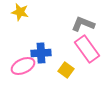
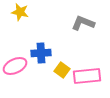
gray L-shape: moved 1 px up
pink rectangle: moved 27 px down; rotated 60 degrees counterclockwise
pink ellipse: moved 8 px left
yellow square: moved 4 px left
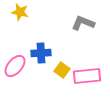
pink ellipse: rotated 25 degrees counterclockwise
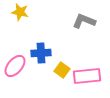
gray L-shape: moved 1 px right, 2 px up
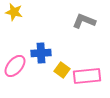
yellow star: moved 6 px left
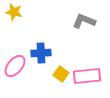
yellow square: moved 1 px left, 4 px down
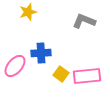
yellow star: moved 14 px right; rotated 30 degrees counterclockwise
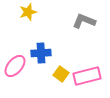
pink rectangle: rotated 8 degrees counterclockwise
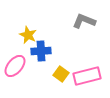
yellow star: moved 23 px down; rotated 30 degrees counterclockwise
blue cross: moved 2 px up
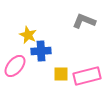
yellow square: rotated 35 degrees counterclockwise
